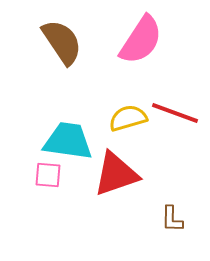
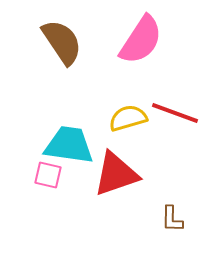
cyan trapezoid: moved 1 px right, 4 px down
pink square: rotated 8 degrees clockwise
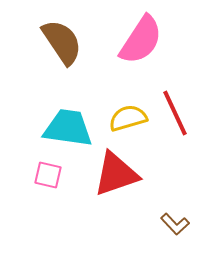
red line: rotated 45 degrees clockwise
cyan trapezoid: moved 1 px left, 17 px up
brown L-shape: moved 3 px right, 5 px down; rotated 44 degrees counterclockwise
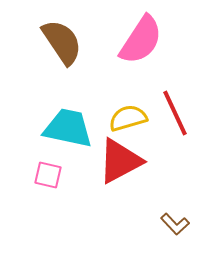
cyan trapezoid: rotated 4 degrees clockwise
red triangle: moved 4 px right, 13 px up; rotated 9 degrees counterclockwise
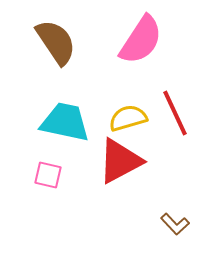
brown semicircle: moved 6 px left
cyan trapezoid: moved 3 px left, 6 px up
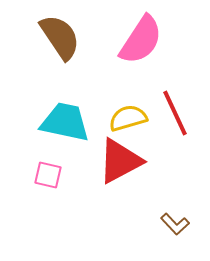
brown semicircle: moved 4 px right, 5 px up
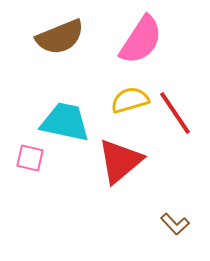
brown semicircle: rotated 102 degrees clockwise
red line: rotated 9 degrees counterclockwise
yellow semicircle: moved 2 px right, 18 px up
red triangle: rotated 12 degrees counterclockwise
pink square: moved 18 px left, 17 px up
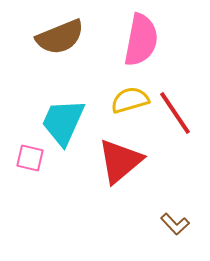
pink semicircle: rotated 22 degrees counterclockwise
cyan trapezoid: moved 2 px left; rotated 78 degrees counterclockwise
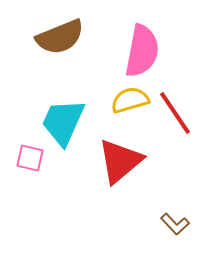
pink semicircle: moved 1 px right, 11 px down
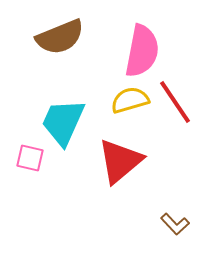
red line: moved 11 px up
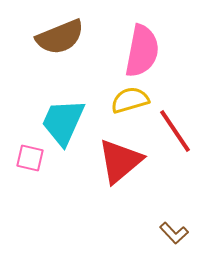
red line: moved 29 px down
brown L-shape: moved 1 px left, 9 px down
